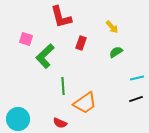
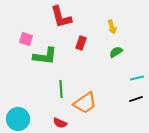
yellow arrow: rotated 24 degrees clockwise
green L-shape: rotated 130 degrees counterclockwise
green line: moved 2 px left, 3 px down
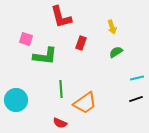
cyan circle: moved 2 px left, 19 px up
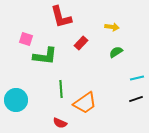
yellow arrow: rotated 64 degrees counterclockwise
red rectangle: rotated 24 degrees clockwise
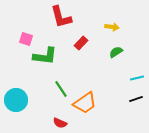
green line: rotated 30 degrees counterclockwise
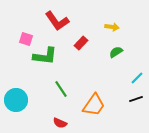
red L-shape: moved 4 px left, 4 px down; rotated 20 degrees counterclockwise
cyan line: rotated 32 degrees counterclockwise
orange trapezoid: moved 9 px right, 2 px down; rotated 20 degrees counterclockwise
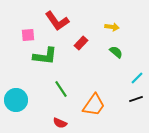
pink square: moved 2 px right, 4 px up; rotated 24 degrees counterclockwise
green semicircle: rotated 72 degrees clockwise
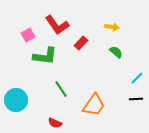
red L-shape: moved 4 px down
pink square: rotated 24 degrees counterclockwise
black line: rotated 16 degrees clockwise
red semicircle: moved 5 px left
